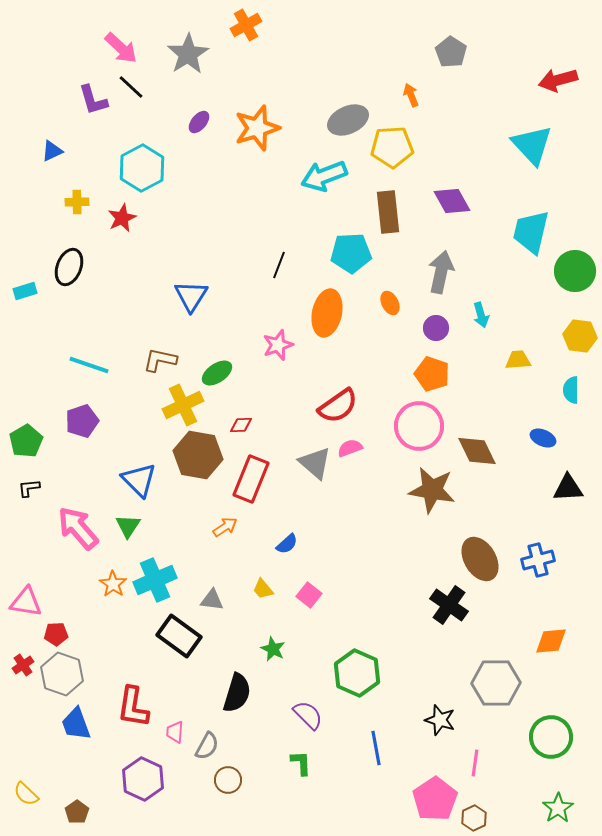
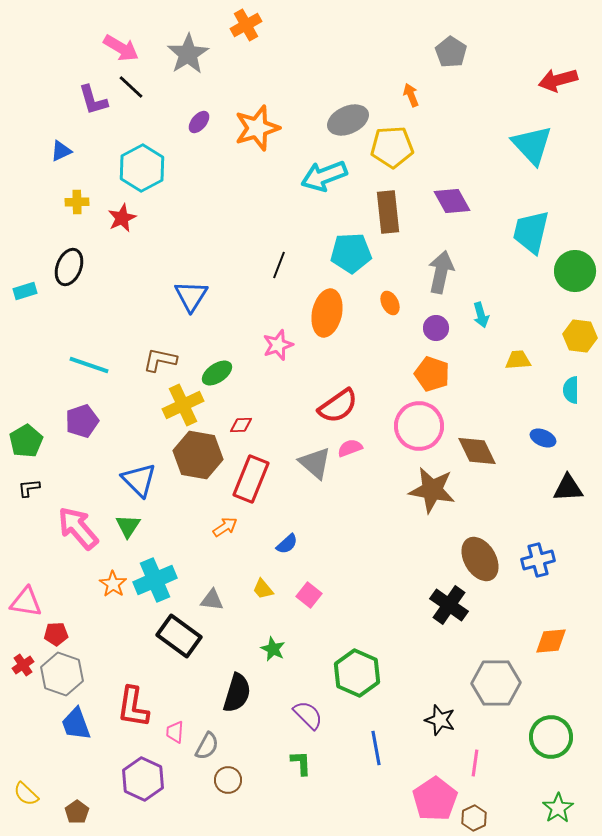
pink arrow at (121, 48): rotated 12 degrees counterclockwise
blue triangle at (52, 151): moved 9 px right
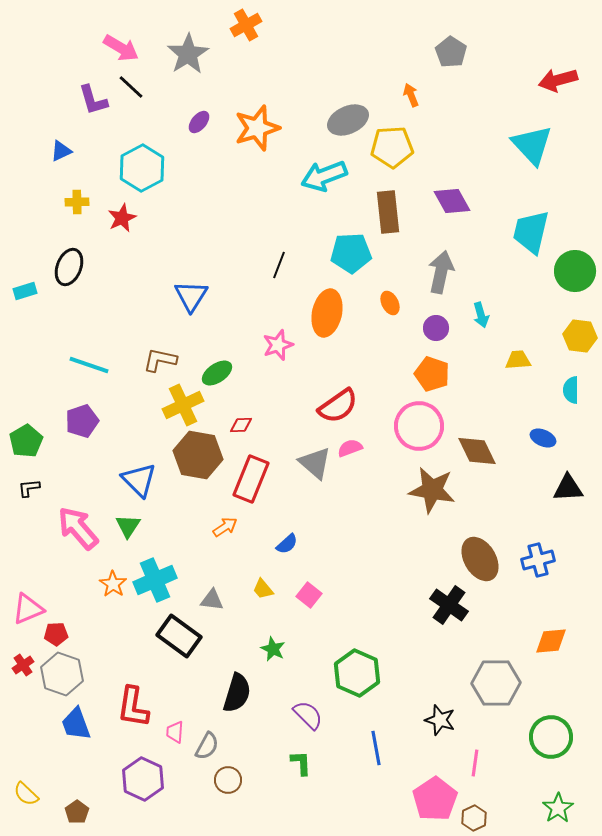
pink triangle at (26, 602): moved 2 px right, 7 px down; rotated 32 degrees counterclockwise
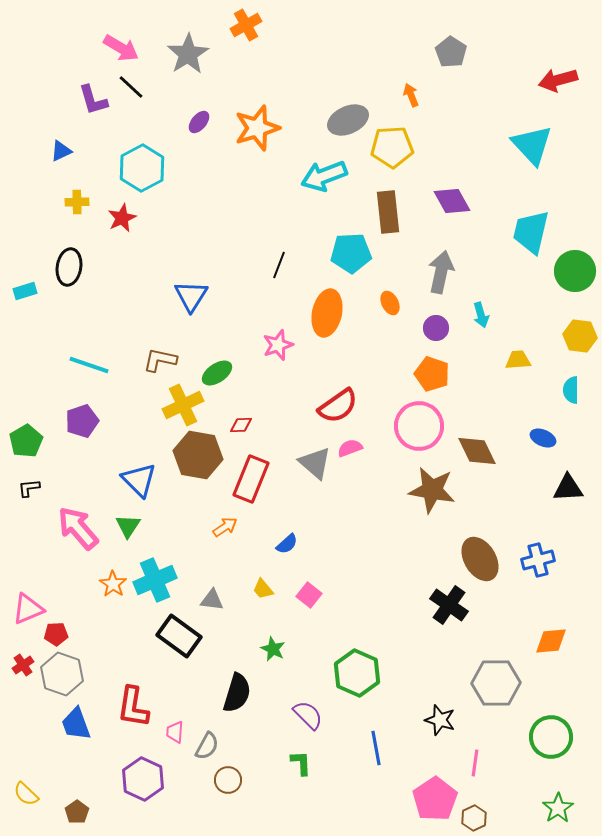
black ellipse at (69, 267): rotated 12 degrees counterclockwise
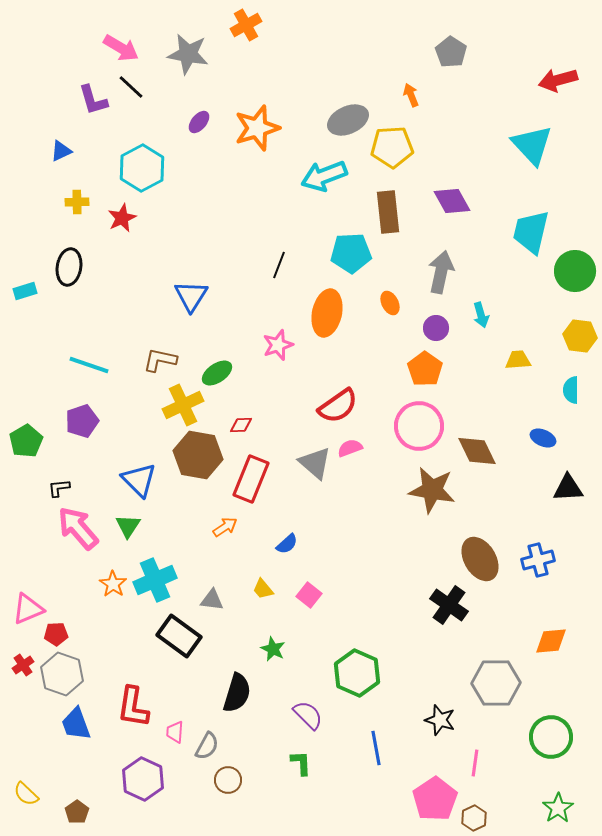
gray star at (188, 54): rotated 30 degrees counterclockwise
orange pentagon at (432, 374): moved 7 px left, 5 px up; rotated 16 degrees clockwise
black L-shape at (29, 488): moved 30 px right
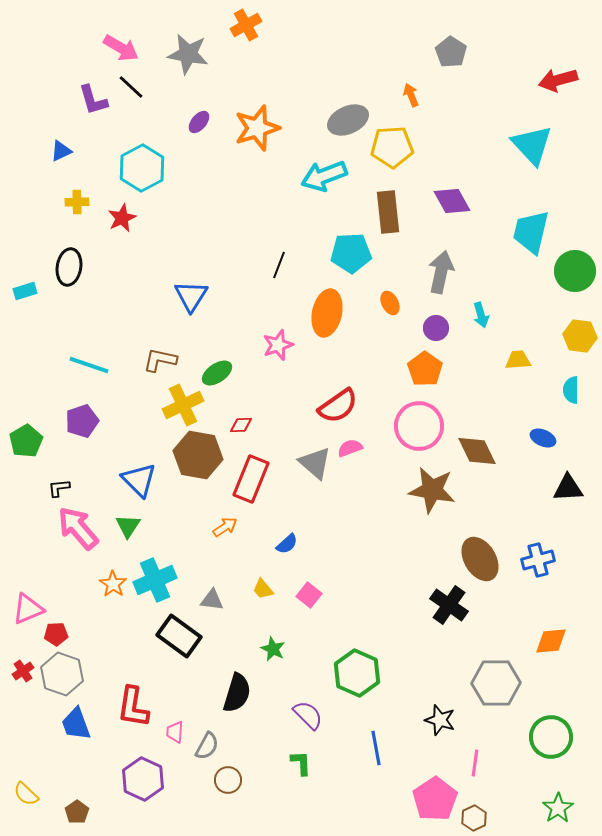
red cross at (23, 665): moved 6 px down
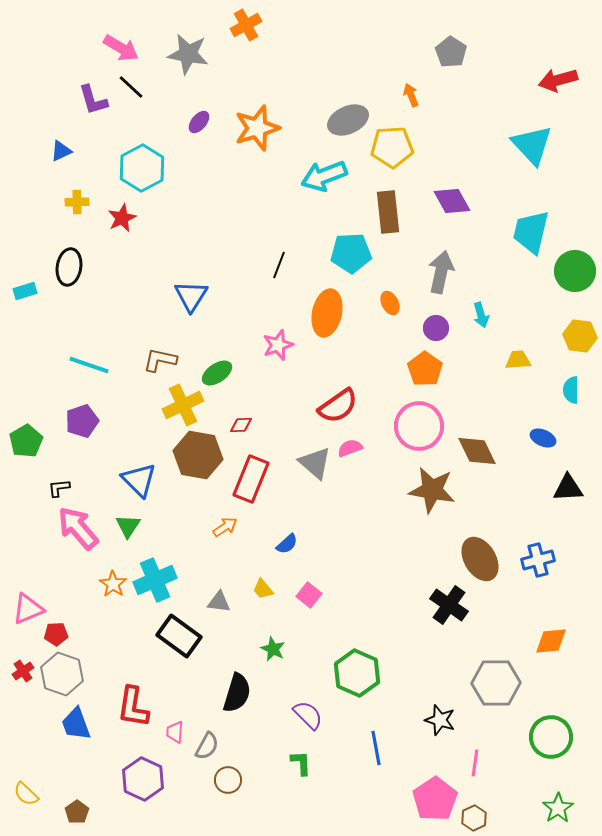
gray triangle at (212, 600): moved 7 px right, 2 px down
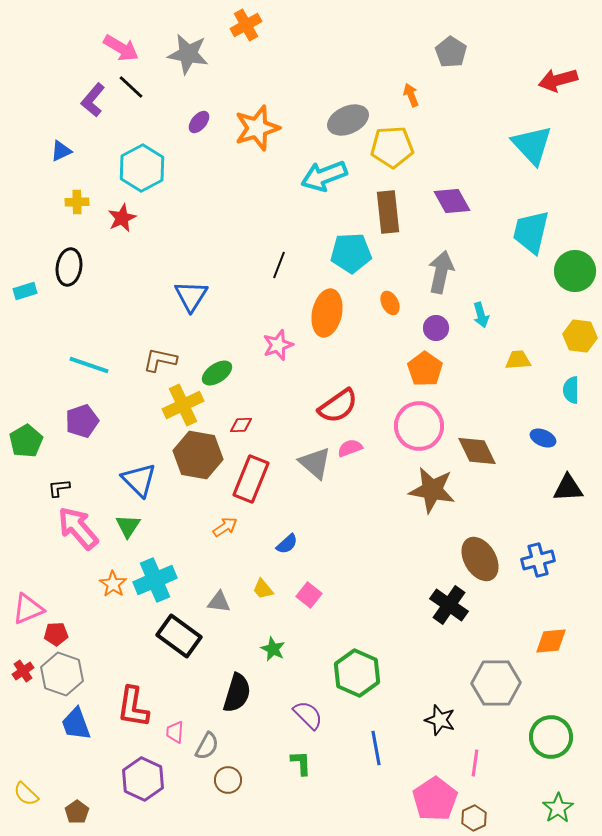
purple L-shape at (93, 100): rotated 56 degrees clockwise
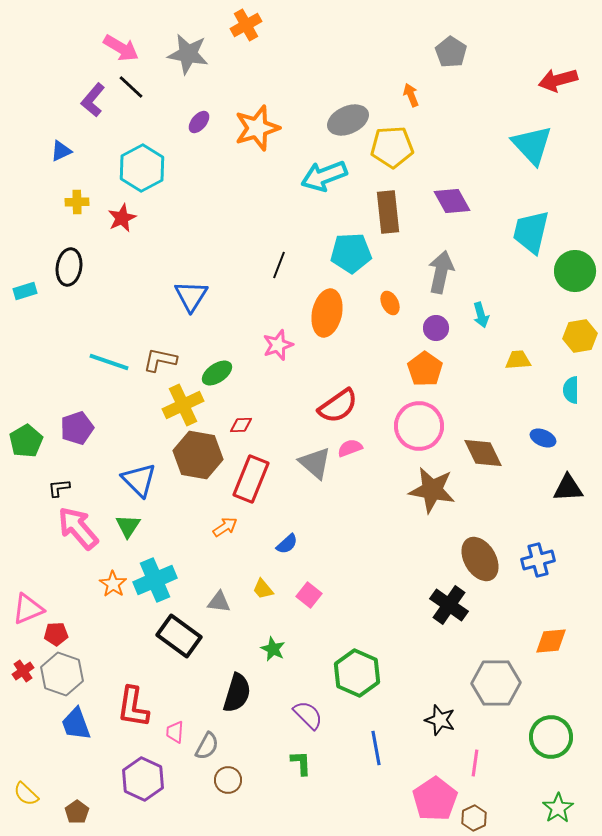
yellow hexagon at (580, 336): rotated 16 degrees counterclockwise
cyan line at (89, 365): moved 20 px right, 3 px up
purple pentagon at (82, 421): moved 5 px left, 7 px down
brown diamond at (477, 451): moved 6 px right, 2 px down
